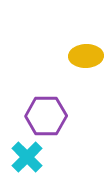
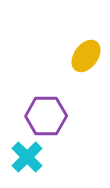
yellow ellipse: rotated 52 degrees counterclockwise
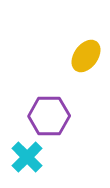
purple hexagon: moved 3 px right
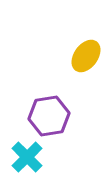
purple hexagon: rotated 9 degrees counterclockwise
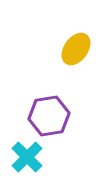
yellow ellipse: moved 10 px left, 7 px up
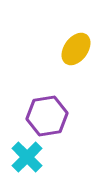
purple hexagon: moved 2 px left
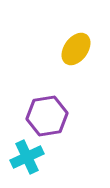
cyan cross: rotated 20 degrees clockwise
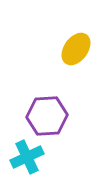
purple hexagon: rotated 6 degrees clockwise
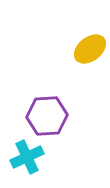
yellow ellipse: moved 14 px right; rotated 16 degrees clockwise
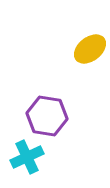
purple hexagon: rotated 12 degrees clockwise
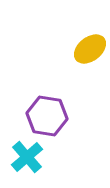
cyan cross: rotated 16 degrees counterclockwise
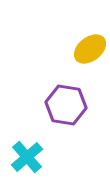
purple hexagon: moved 19 px right, 11 px up
